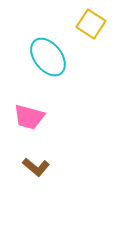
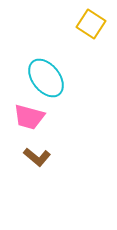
cyan ellipse: moved 2 px left, 21 px down
brown L-shape: moved 1 px right, 10 px up
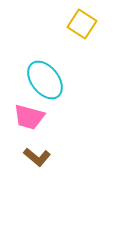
yellow square: moved 9 px left
cyan ellipse: moved 1 px left, 2 px down
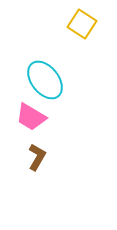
pink trapezoid: moved 2 px right; rotated 16 degrees clockwise
brown L-shape: rotated 100 degrees counterclockwise
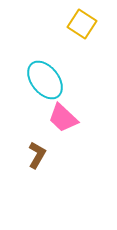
pink trapezoid: moved 32 px right, 1 px down; rotated 12 degrees clockwise
brown L-shape: moved 2 px up
